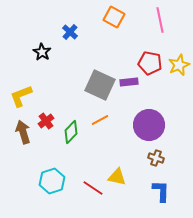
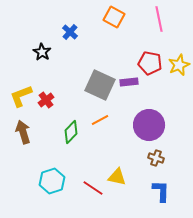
pink line: moved 1 px left, 1 px up
red cross: moved 21 px up
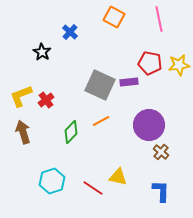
yellow star: rotated 15 degrees clockwise
orange line: moved 1 px right, 1 px down
brown cross: moved 5 px right, 6 px up; rotated 21 degrees clockwise
yellow triangle: moved 1 px right
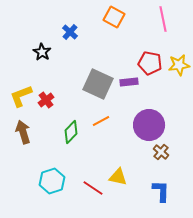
pink line: moved 4 px right
gray square: moved 2 px left, 1 px up
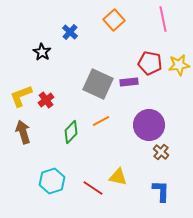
orange square: moved 3 px down; rotated 20 degrees clockwise
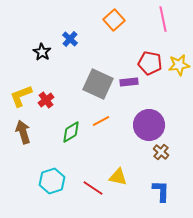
blue cross: moved 7 px down
green diamond: rotated 15 degrees clockwise
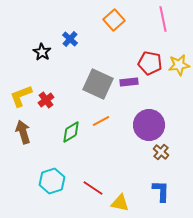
yellow triangle: moved 2 px right, 26 px down
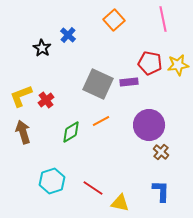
blue cross: moved 2 px left, 4 px up
black star: moved 4 px up
yellow star: moved 1 px left
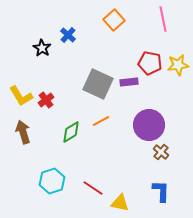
yellow L-shape: rotated 100 degrees counterclockwise
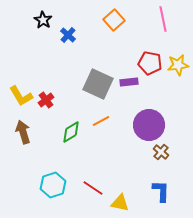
black star: moved 1 px right, 28 px up
cyan hexagon: moved 1 px right, 4 px down
